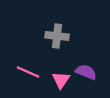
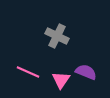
gray cross: rotated 20 degrees clockwise
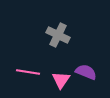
gray cross: moved 1 px right, 1 px up
pink line: rotated 15 degrees counterclockwise
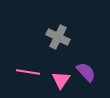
gray cross: moved 2 px down
purple semicircle: rotated 25 degrees clockwise
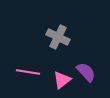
pink triangle: moved 1 px right; rotated 18 degrees clockwise
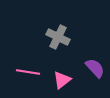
purple semicircle: moved 9 px right, 4 px up
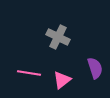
purple semicircle: rotated 25 degrees clockwise
pink line: moved 1 px right, 1 px down
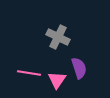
purple semicircle: moved 16 px left
pink triangle: moved 5 px left; rotated 18 degrees counterclockwise
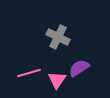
purple semicircle: rotated 105 degrees counterclockwise
pink line: rotated 25 degrees counterclockwise
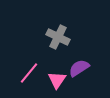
pink line: rotated 35 degrees counterclockwise
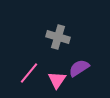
gray cross: rotated 10 degrees counterclockwise
